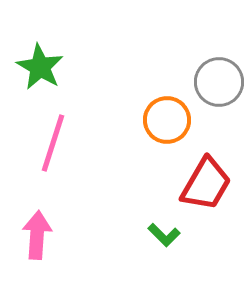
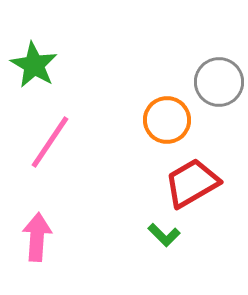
green star: moved 6 px left, 2 px up
pink line: moved 3 px left, 1 px up; rotated 16 degrees clockwise
red trapezoid: moved 14 px left, 1 px up; rotated 150 degrees counterclockwise
pink arrow: moved 2 px down
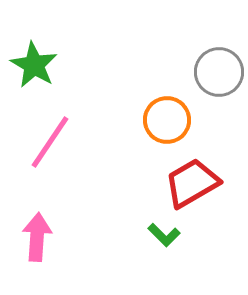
gray circle: moved 10 px up
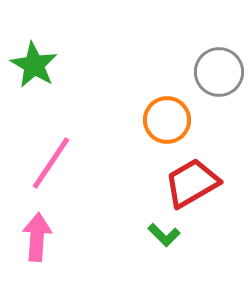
pink line: moved 1 px right, 21 px down
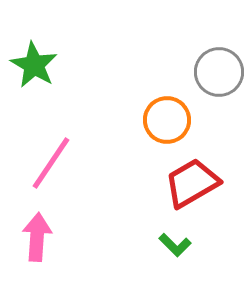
green L-shape: moved 11 px right, 10 px down
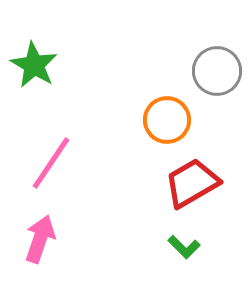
gray circle: moved 2 px left, 1 px up
pink arrow: moved 3 px right, 2 px down; rotated 15 degrees clockwise
green L-shape: moved 9 px right, 2 px down
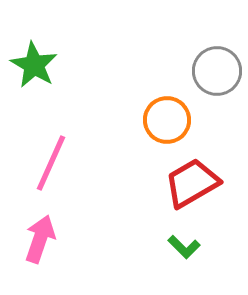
pink line: rotated 10 degrees counterclockwise
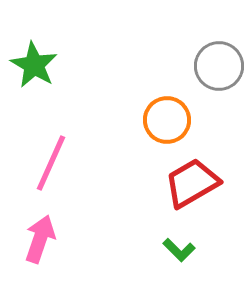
gray circle: moved 2 px right, 5 px up
green L-shape: moved 5 px left, 3 px down
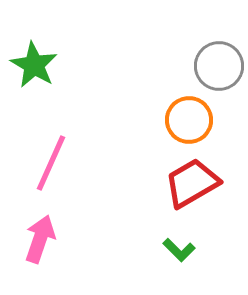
orange circle: moved 22 px right
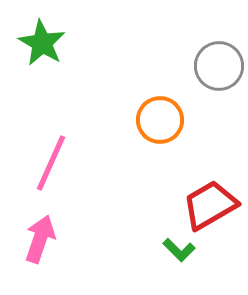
green star: moved 8 px right, 22 px up
orange circle: moved 29 px left
red trapezoid: moved 18 px right, 22 px down
